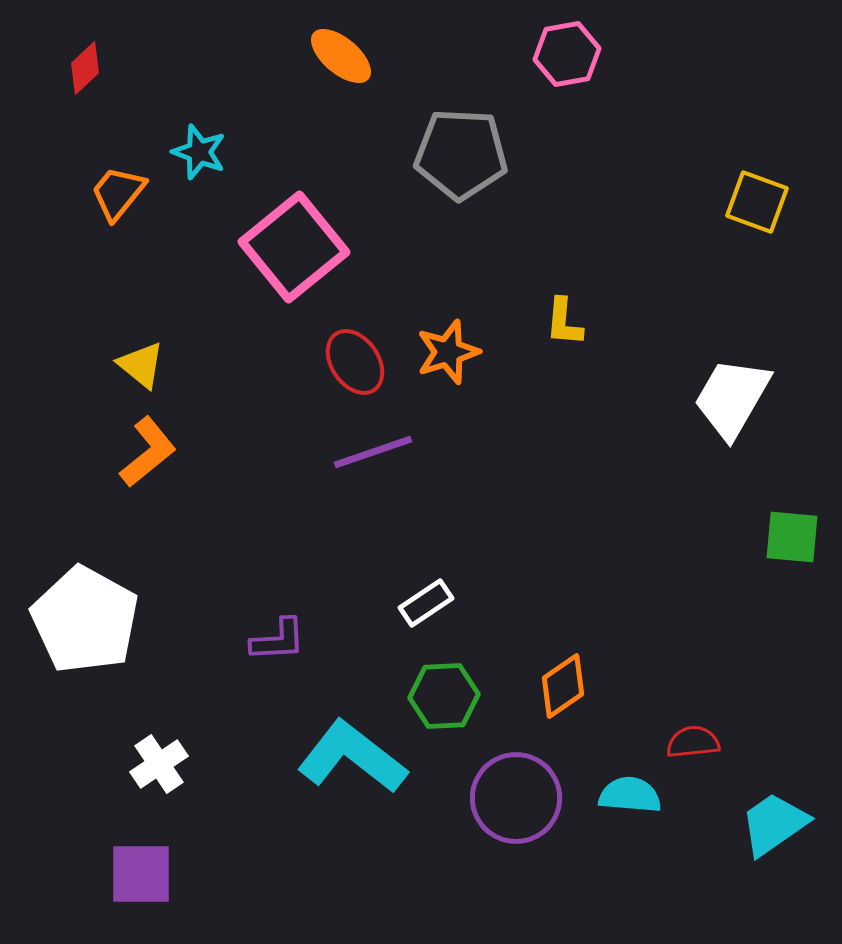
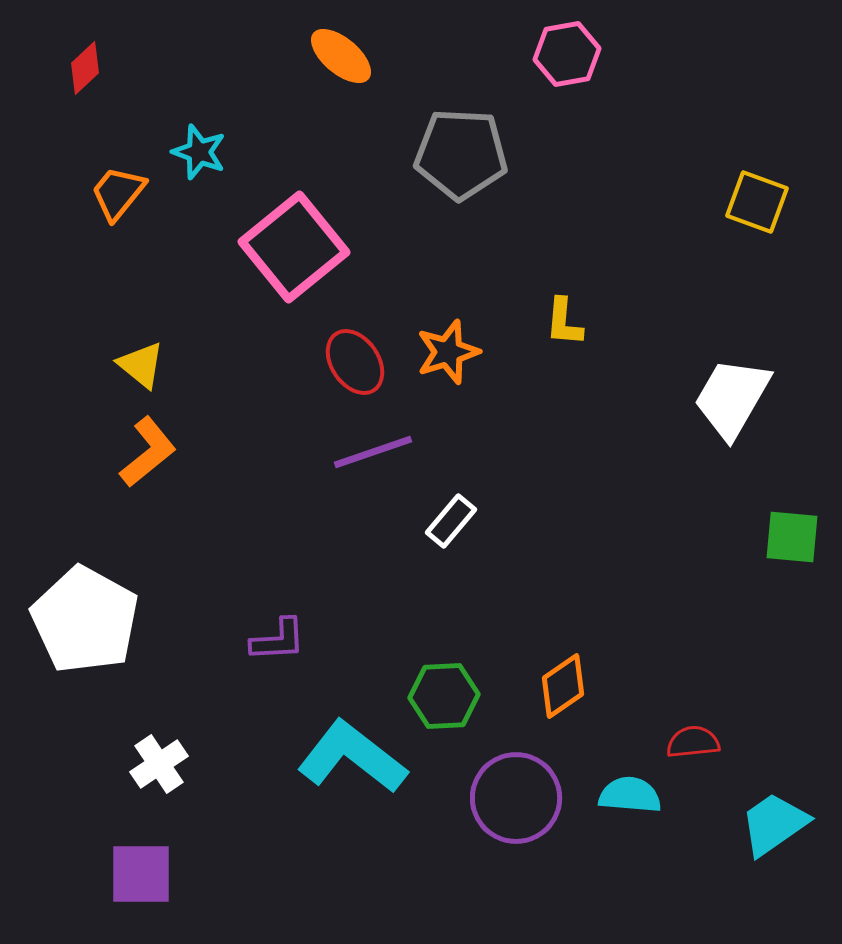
white rectangle: moved 25 px right, 82 px up; rotated 16 degrees counterclockwise
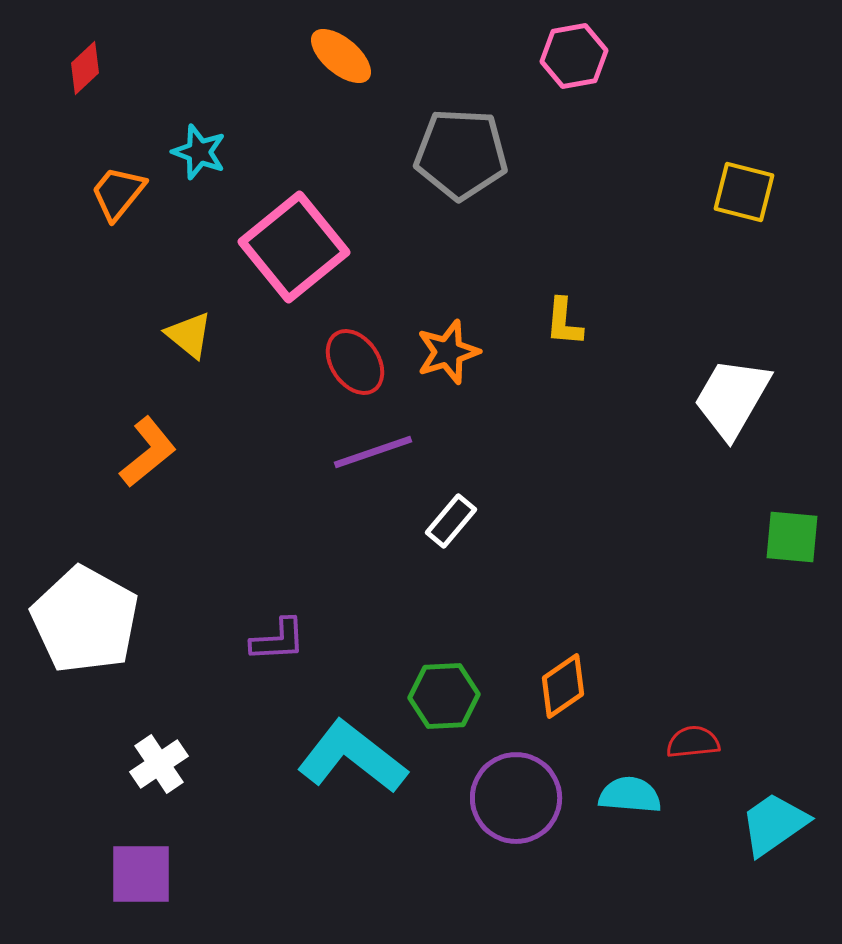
pink hexagon: moved 7 px right, 2 px down
yellow square: moved 13 px left, 10 px up; rotated 6 degrees counterclockwise
yellow triangle: moved 48 px right, 30 px up
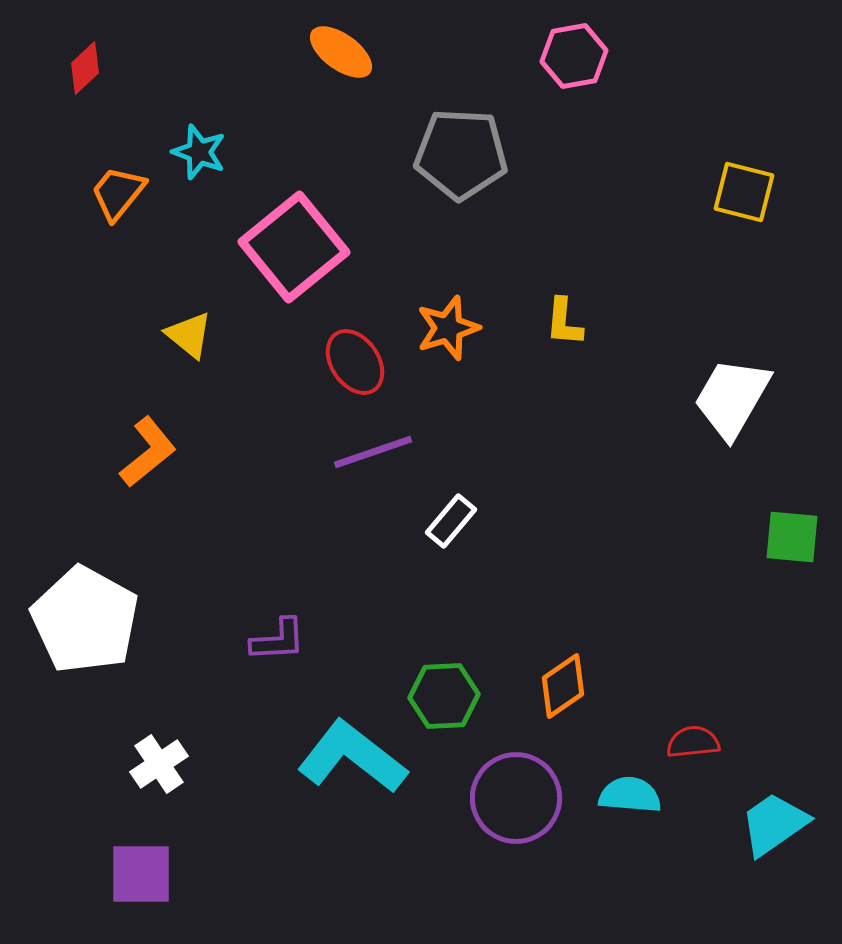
orange ellipse: moved 4 px up; rotated 4 degrees counterclockwise
orange star: moved 24 px up
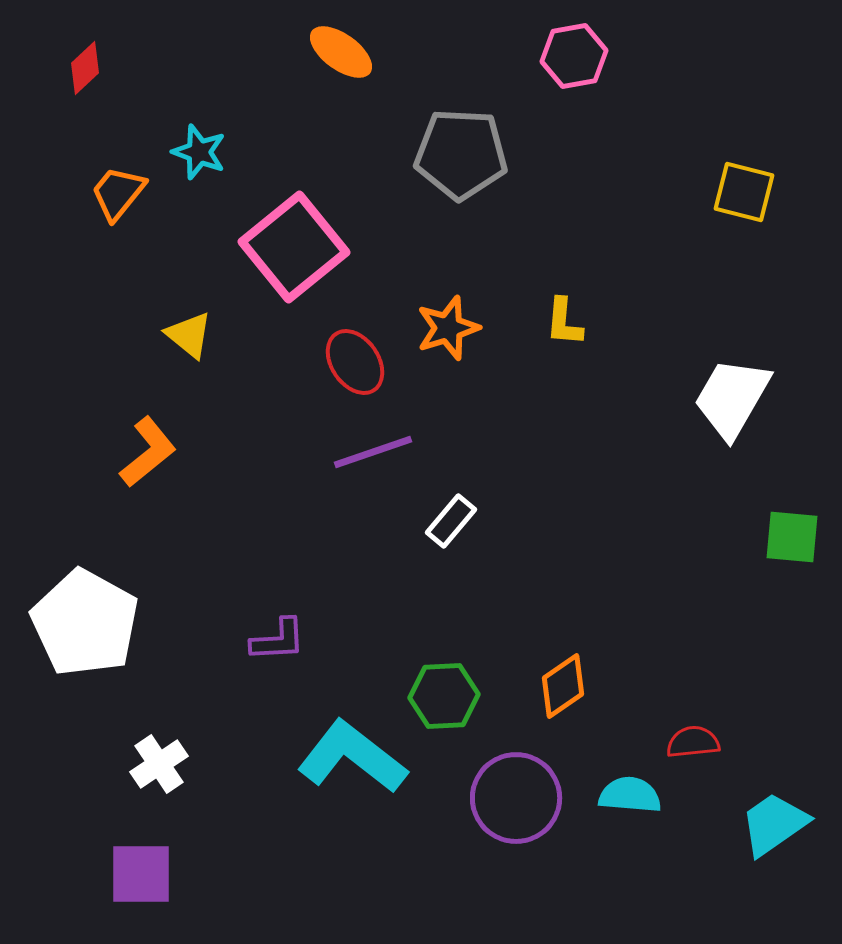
white pentagon: moved 3 px down
